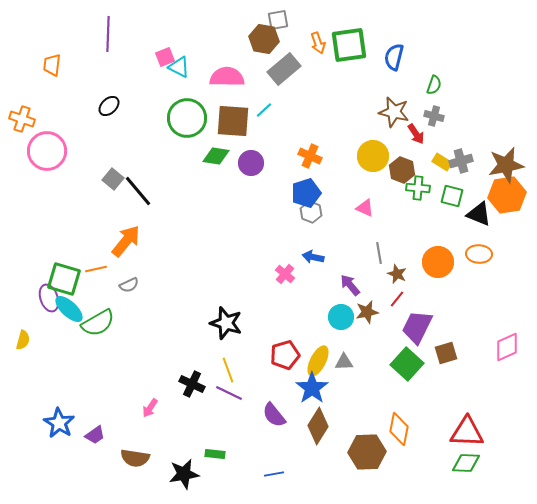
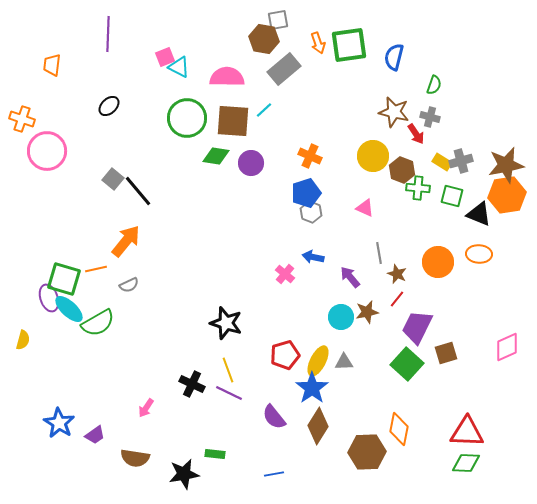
gray cross at (434, 116): moved 4 px left, 1 px down
purple arrow at (350, 285): moved 8 px up
pink arrow at (150, 408): moved 4 px left
purple semicircle at (274, 415): moved 2 px down
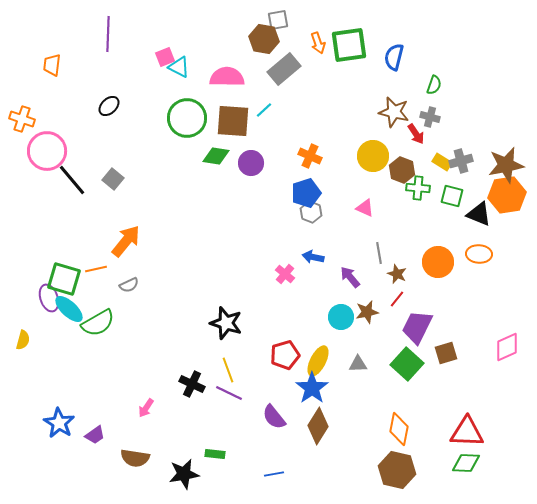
black line at (138, 191): moved 66 px left, 11 px up
gray triangle at (344, 362): moved 14 px right, 2 px down
brown hexagon at (367, 452): moved 30 px right, 18 px down; rotated 15 degrees clockwise
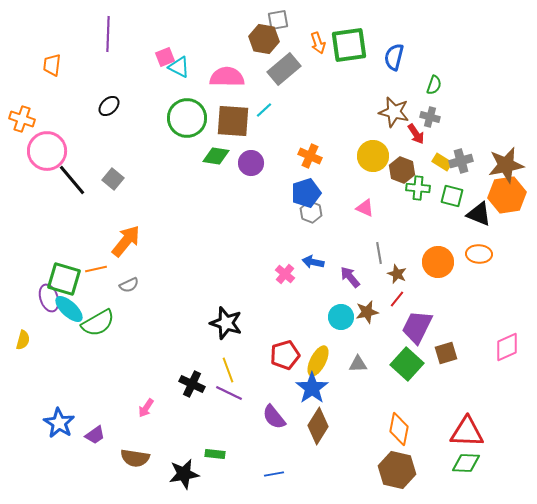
blue arrow at (313, 257): moved 5 px down
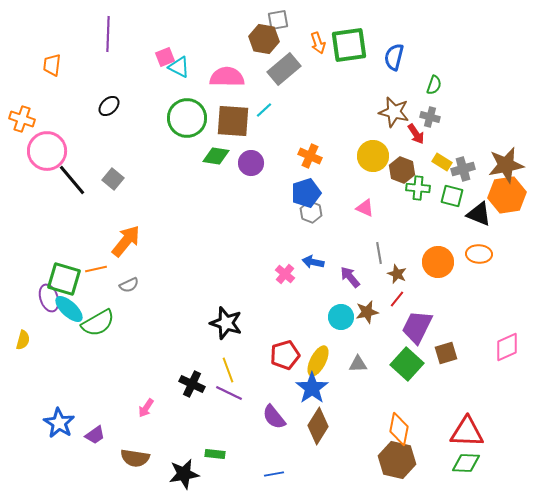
gray cross at (461, 161): moved 2 px right, 8 px down
brown hexagon at (397, 470): moved 10 px up
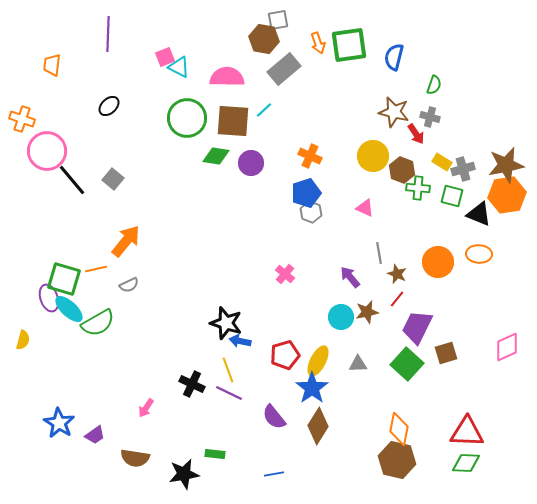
blue arrow at (313, 262): moved 73 px left, 79 px down
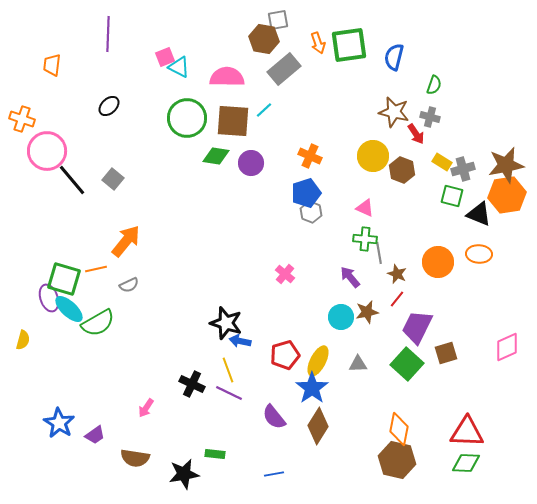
green cross at (418, 188): moved 53 px left, 51 px down
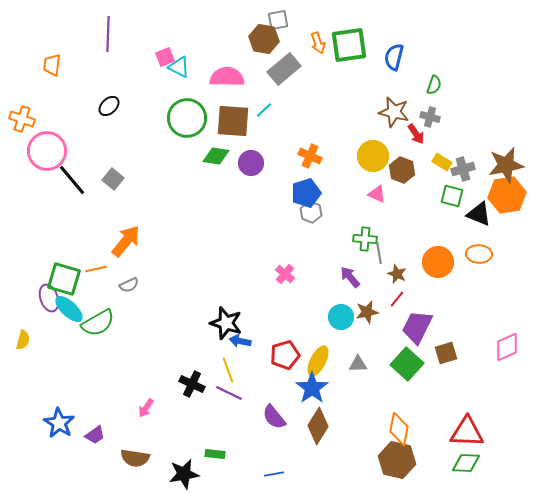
pink triangle at (365, 208): moved 12 px right, 14 px up
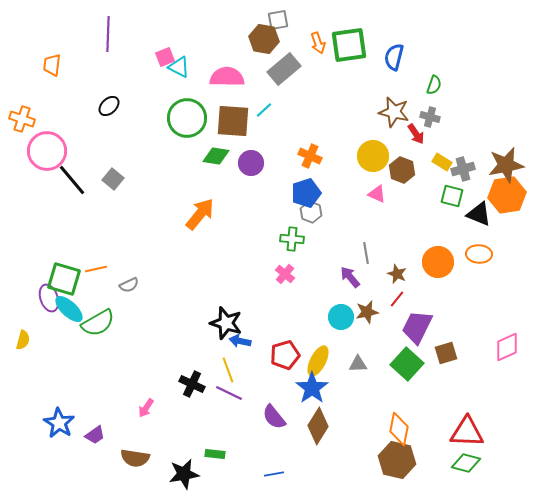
green cross at (365, 239): moved 73 px left
orange arrow at (126, 241): moved 74 px right, 27 px up
gray line at (379, 253): moved 13 px left
green diamond at (466, 463): rotated 12 degrees clockwise
